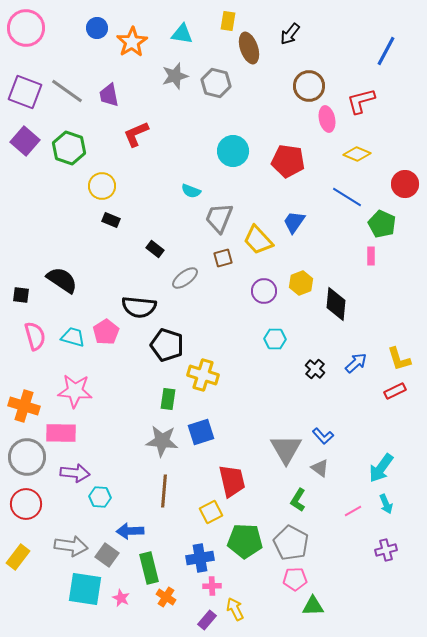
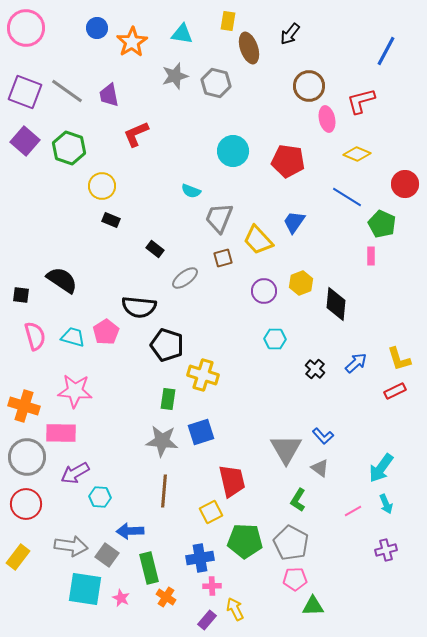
purple arrow at (75, 473): rotated 144 degrees clockwise
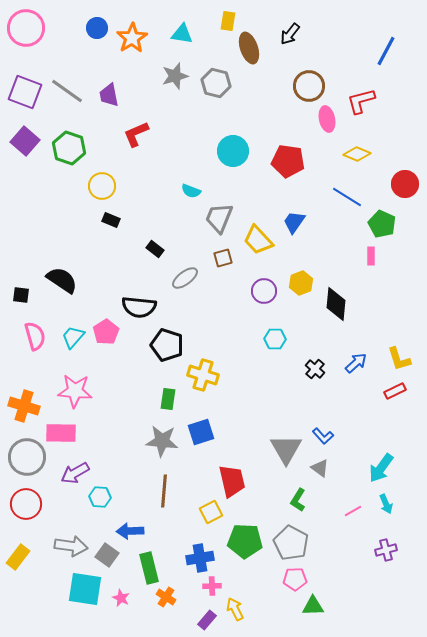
orange star at (132, 42): moved 4 px up
cyan trapezoid at (73, 337): rotated 65 degrees counterclockwise
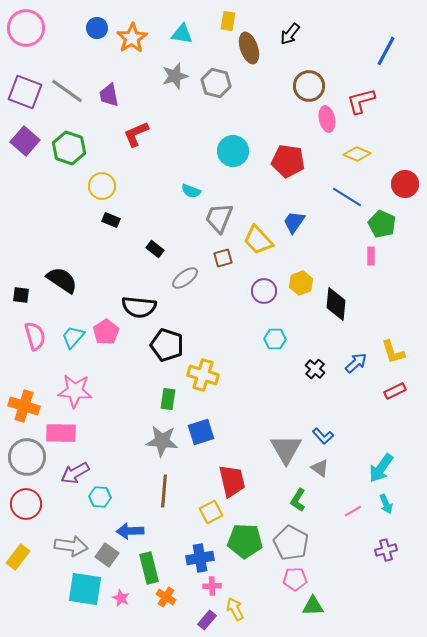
yellow L-shape at (399, 359): moved 6 px left, 7 px up
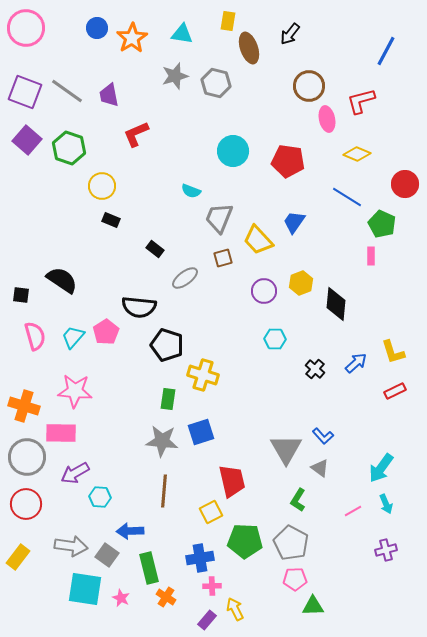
purple square at (25, 141): moved 2 px right, 1 px up
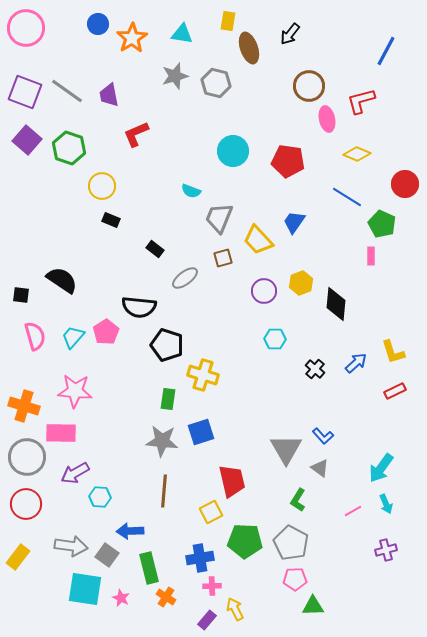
blue circle at (97, 28): moved 1 px right, 4 px up
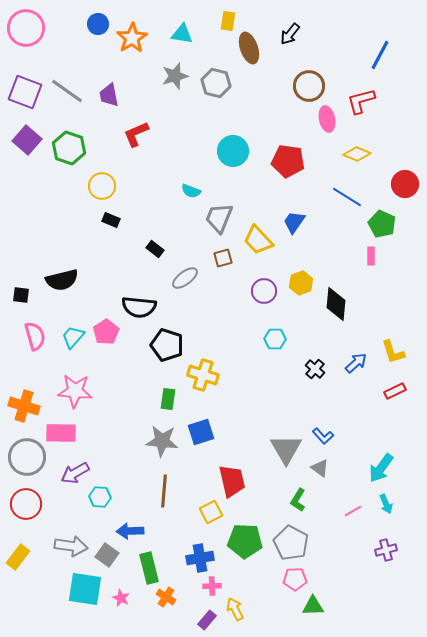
blue line at (386, 51): moved 6 px left, 4 px down
black semicircle at (62, 280): rotated 132 degrees clockwise
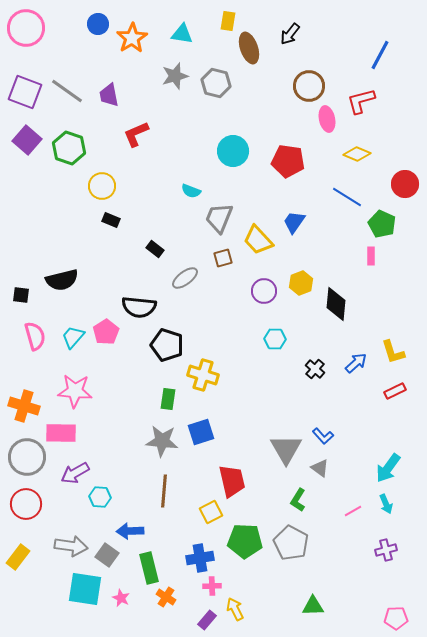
cyan arrow at (381, 468): moved 7 px right
pink pentagon at (295, 579): moved 101 px right, 39 px down
